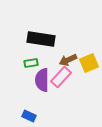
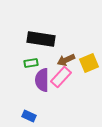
brown arrow: moved 2 px left
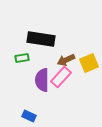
green rectangle: moved 9 px left, 5 px up
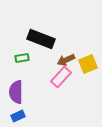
black rectangle: rotated 12 degrees clockwise
yellow square: moved 1 px left, 1 px down
purple semicircle: moved 26 px left, 12 px down
blue rectangle: moved 11 px left; rotated 48 degrees counterclockwise
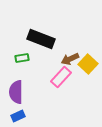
brown arrow: moved 4 px right, 1 px up
yellow square: rotated 24 degrees counterclockwise
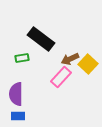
black rectangle: rotated 16 degrees clockwise
purple semicircle: moved 2 px down
blue rectangle: rotated 24 degrees clockwise
